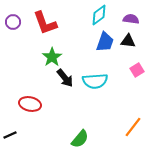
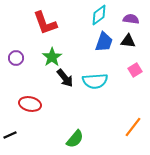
purple circle: moved 3 px right, 36 px down
blue trapezoid: moved 1 px left
pink square: moved 2 px left
green semicircle: moved 5 px left
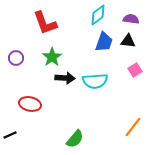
cyan diamond: moved 1 px left
black arrow: rotated 48 degrees counterclockwise
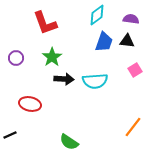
cyan diamond: moved 1 px left
black triangle: moved 1 px left
black arrow: moved 1 px left, 1 px down
green semicircle: moved 6 px left, 3 px down; rotated 84 degrees clockwise
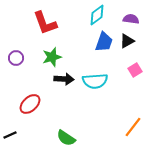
black triangle: rotated 35 degrees counterclockwise
green star: rotated 18 degrees clockwise
red ellipse: rotated 55 degrees counterclockwise
green semicircle: moved 3 px left, 4 px up
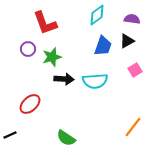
purple semicircle: moved 1 px right
blue trapezoid: moved 1 px left, 4 px down
purple circle: moved 12 px right, 9 px up
